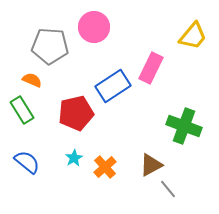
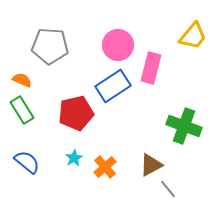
pink circle: moved 24 px right, 18 px down
pink rectangle: rotated 12 degrees counterclockwise
orange semicircle: moved 10 px left
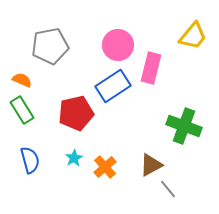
gray pentagon: rotated 15 degrees counterclockwise
blue semicircle: moved 3 px right, 2 px up; rotated 36 degrees clockwise
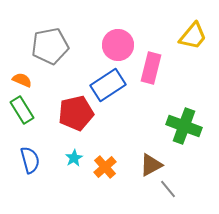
blue rectangle: moved 5 px left, 1 px up
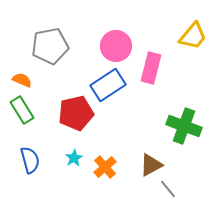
pink circle: moved 2 px left, 1 px down
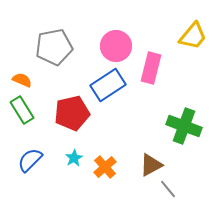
gray pentagon: moved 4 px right, 1 px down
red pentagon: moved 4 px left
blue semicircle: rotated 120 degrees counterclockwise
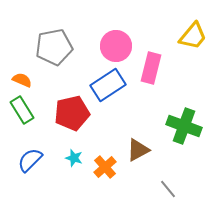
cyan star: rotated 24 degrees counterclockwise
brown triangle: moved 13 px left, 15 px up
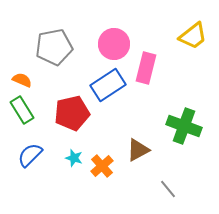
yellow trapezoid: rotated 12 degrees clockwise
pink circle: moved 2 px left, 2 px up
pink rectangle: moved 5 px left
blue semicircle: moved 5 px up
orange cross: moved 3 px left, 1 px up
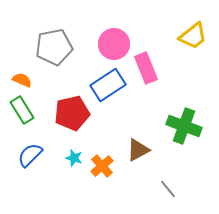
pink rectangle: rotated 36 degrees counterclockwise
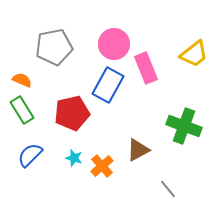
yellow trapezoid: moved 1 px right, 18 px down
blue rectangle: rotated 28 degrees counterclockwise
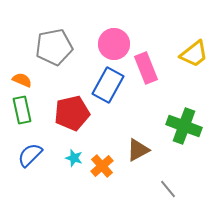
green rectangle: rotated 20 degrees clockwise
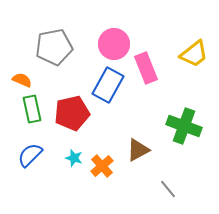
green rectangle: moved 10 px right, 1 px up
